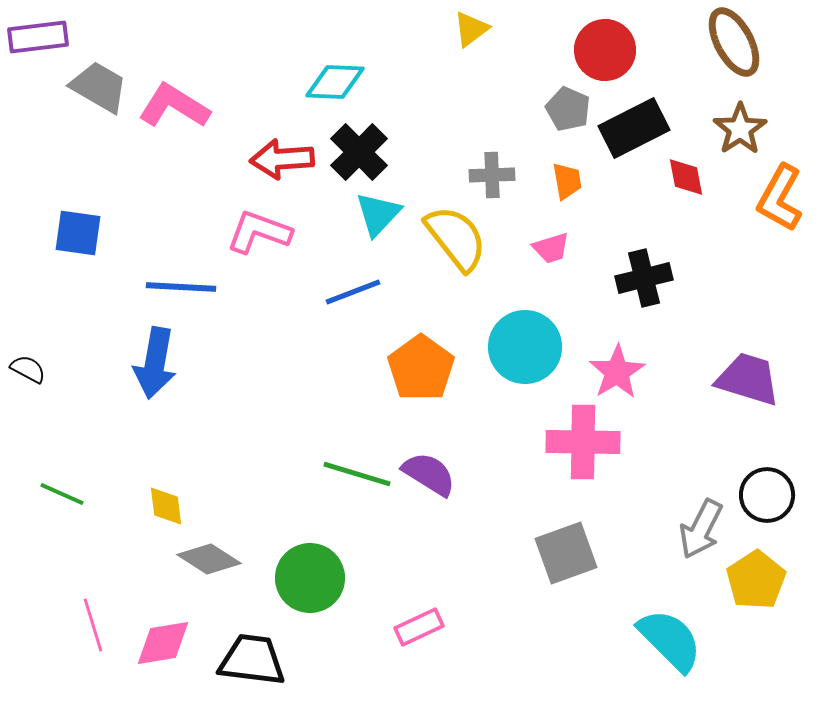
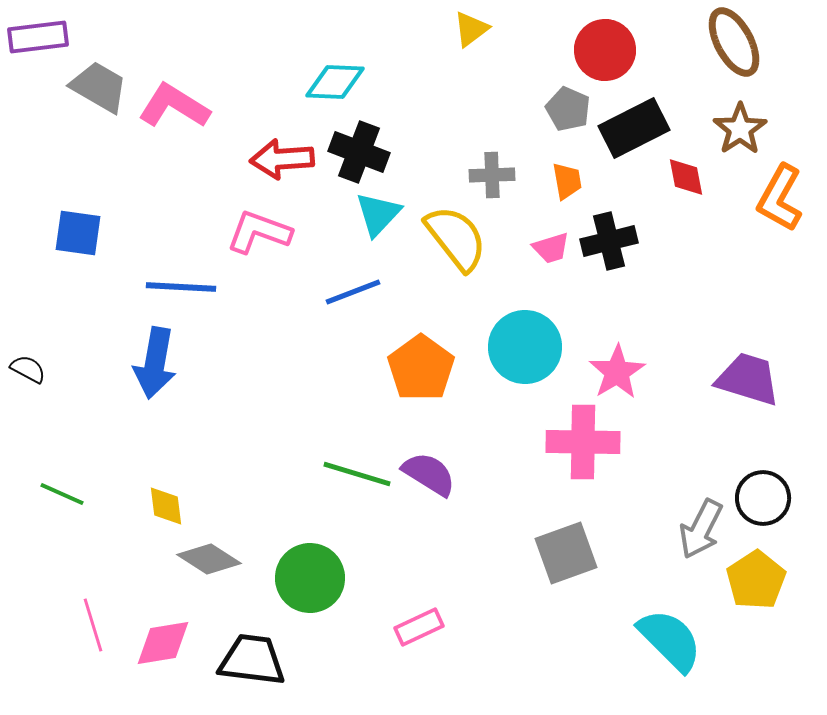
black cross at (359, 152): rotated 24 degrees counterclockwise
black cross at (644, 278): moved 35 px left, 37 px up
black circle at (767, 495): moved 4 px left, 3 px down
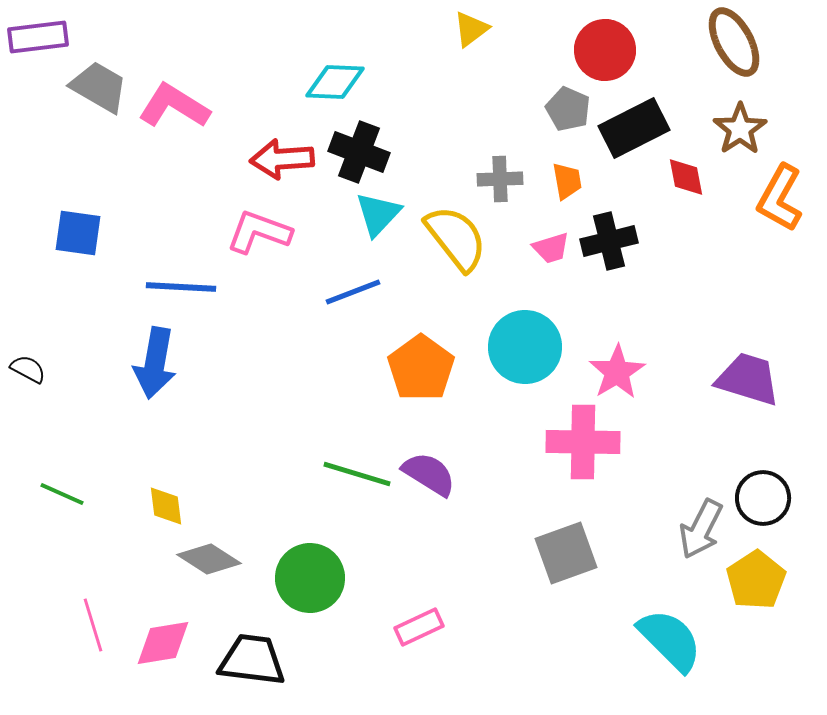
gray cross at (492, 175): moved 8 px right, 4 px down
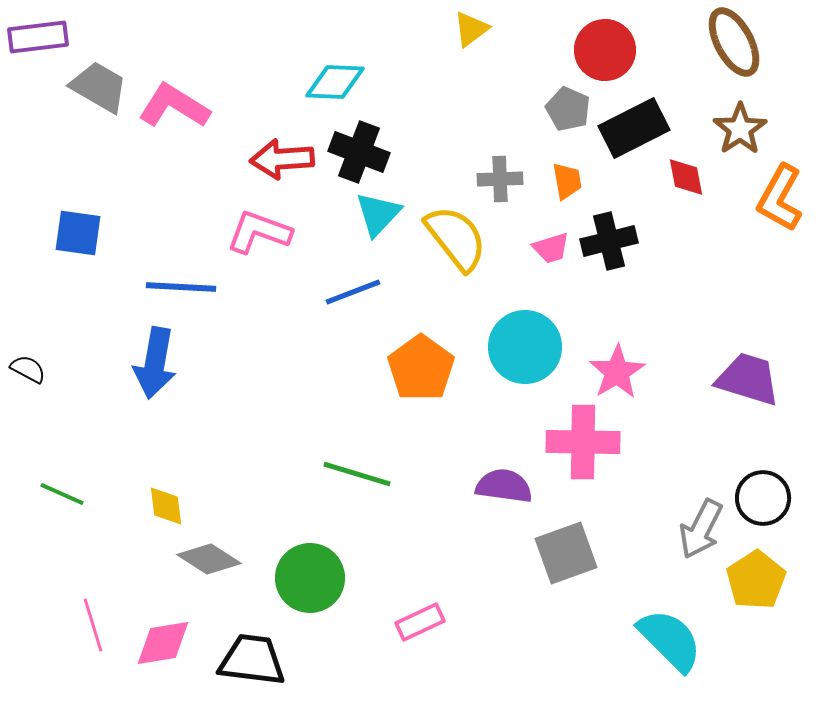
purple semicircle at (429, 474): moved 75 px right, 12 px down; rotated 24 degrees counterclockwise
pink rectangle at (419, 627): moved 1 px right, 5 px up
